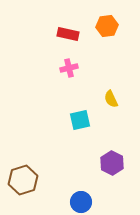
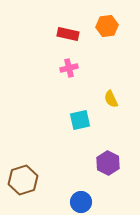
purple hexagon: moved 4 px left
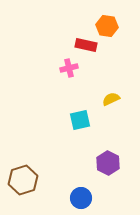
orange hexagon: rotated 15 degrees clockwise
red rectangle: moved 18 px right, 11 px down
yellow semicircle: rotated 90 degrees clockwise
blue circle: moved 4 px up
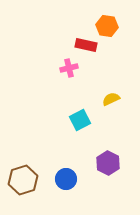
cyan square: rotated 15 degrees counterclockwise
blue circle: moved 15 px left, 19 px up
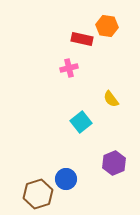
red rectangle: moved 4 px left, 6 px up
yellow semicircle: rotated 102 degrees counterclockwise
cyan square: moved 1 px right, 2 px down; rotated 10 degrees counterclockwise
purple hexagon: moved 6 px right; rotated 10 degrees clockwise
brown hexagon: moved 15 px right, 14 px down
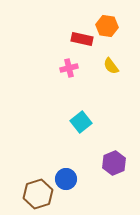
yellow semicircle: moved 33 px up
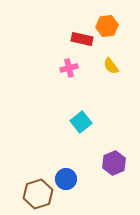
orange hexagon: rotated 15 degrees counterclockwise
